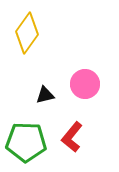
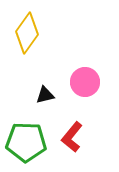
pink circle: moved 2 px up
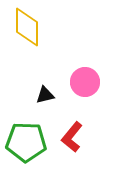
yellow diamond: moved 6 px up; rotated 36 degrees counterclockwise
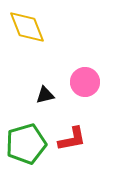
yellow diamond: rotated 21 degrees counterclockwise
red L-shape: moved 2 px down; rotated 140 degrees counterclockwise
green pentagon: moved 2 px down; rotated 18 degrees counterclockwise
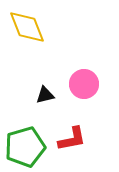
pink circle: moved 1 px left, 2 px down
green pentagon: moved 1 px left, 3 px down
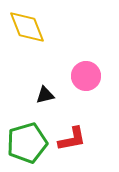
pink circle: moved 2 px right, 8 px up
green pentagon: moved 2 px right, 4 px up
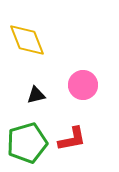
yellow diamond: moved 13 px down
pink circle: moved 3 px left, 9 px down
black triangle: moved 9 px left
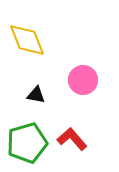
pink circle: moved 5 px up
black triangle: rotated 24 degrees clockwise
red L-shape: rotated 120 degrees counterclockwise
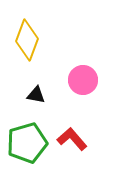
yellow diamond: rotated 42 degrees clockwise
